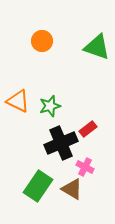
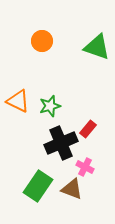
red rectangle: rotated 12 degrees counterclockwise
brown triangle: rotated 10 degrees counterclockwise
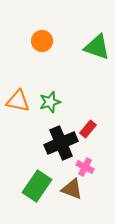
orange triangle: rotated 15 degrees counterclockwise
green star: moved 4 px up
green rectangle: moved 1 px left
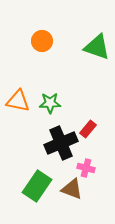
green star: moved 1 px down; rotated 15 degrees clockwise
pink cross: moved 1 px right, 1 px down; rotated 12 degrees counterclockwise
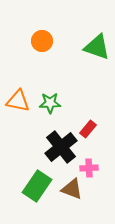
black cross: moved 4 px down; rotated 16 degrees counterclockwise
pink cross: moved 3 px right; rotated 18 degrees counterclockwise
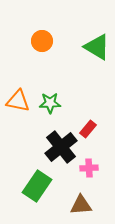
green triangle: rotated 12 degrees clockwise
brown triangle: moved 9 px right, 16 px down; rotated 25 degrees counterclockwise
